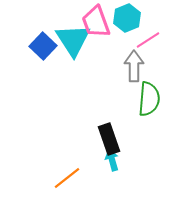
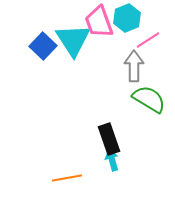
pink trapezoid: moved 3 px right
green semicircle: rotated 64 degrees counterclockwise
orange line: rotated 28 degrees clockwise
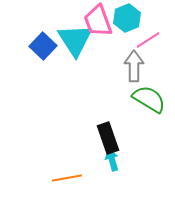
pink trapezoid: moved 1 px left, 1 px up
cyan triangle: moved 2 px right
black rectangle: moved 1 px left, 1 px up
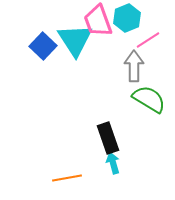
cyan arrow: moved 1 px right, 3 px down
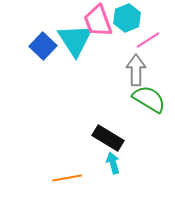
gray arrow: moved 2 px right, 4 px down
black rectangle: rotated 40 degrees counterclockwise
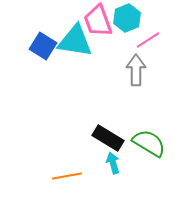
cyan triangle: moved 1 px down; rotated 48 degrees counterclockwise
blue square: rotated 12 degrees counterclockwise
green semicircle: moved 44 px down
orange line: moved 2 px up
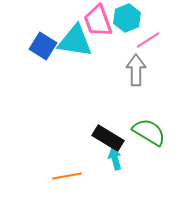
green semicircle: moved 11 px up
cyan arrow: moved 2 px right, 4 px up
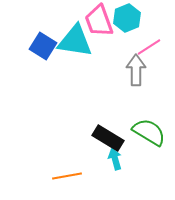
pink trapezoid: moved 1 px right
pink line: moved 1 px right, 7 px down
